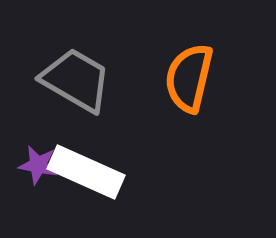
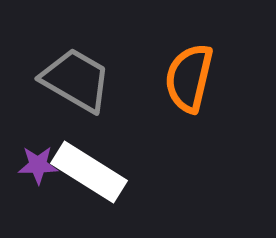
purple star: rotated 12 degrees counterclockwise
white rectangle: moved 3 px right; rotated 8 degrees clockwise
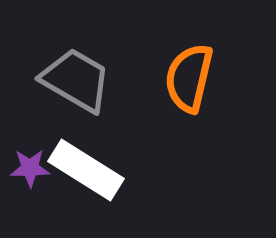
purple star: moved 8 px left, 3 px down
white rectangle: moved 3 px left, 2 px up
